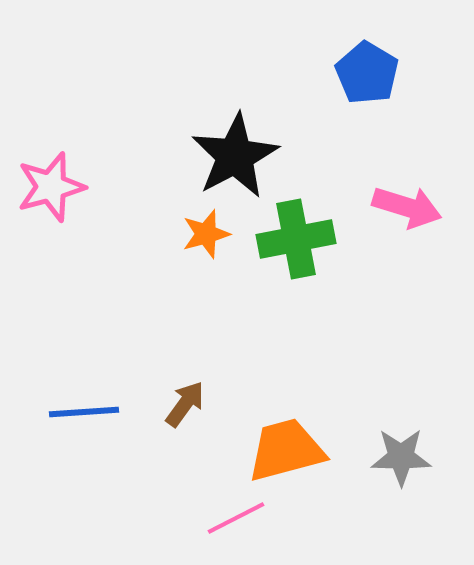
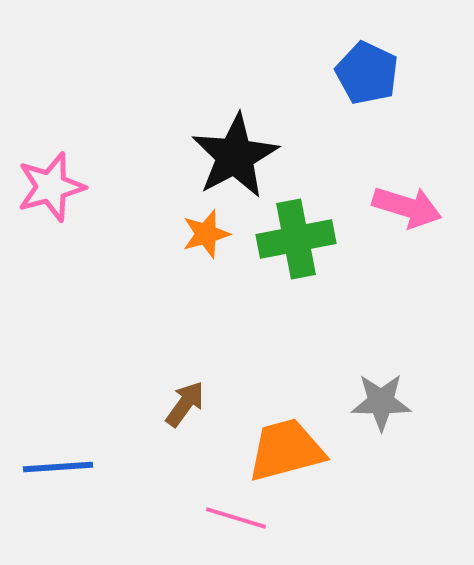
blue pentagon: rotated 6 degrees counterclockwise
blue line: moved 26 px left, 55 px down
gray star: moved 20 px left, 55 px up
pink line: rotated 44 degrees clockwise
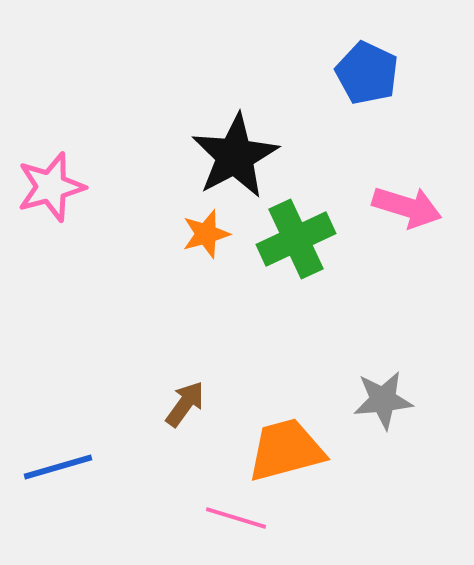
green cross: rotated 14 degrees counterclockwise
gray star: moved 2 px right, 2 px up; rotated 6 degrees counterclockwise
blue line: rotated 12 degrees counterclockwise
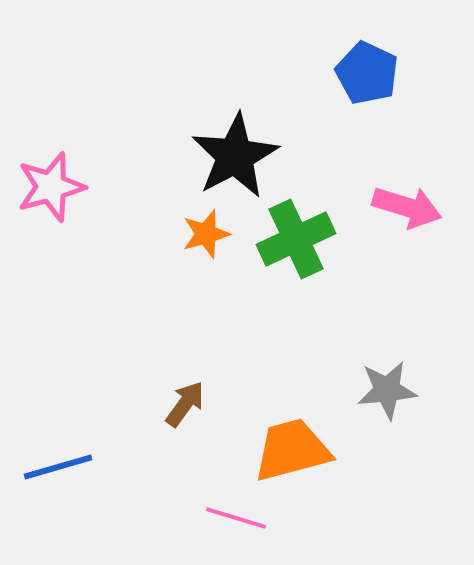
gray star: moved 4 px right, 10 px up
orange trapezoid: moved 6 px right
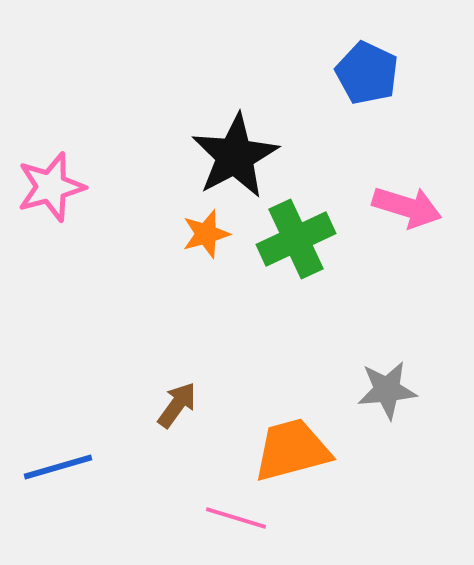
brown arrow: moved 8 px left, 1 px down
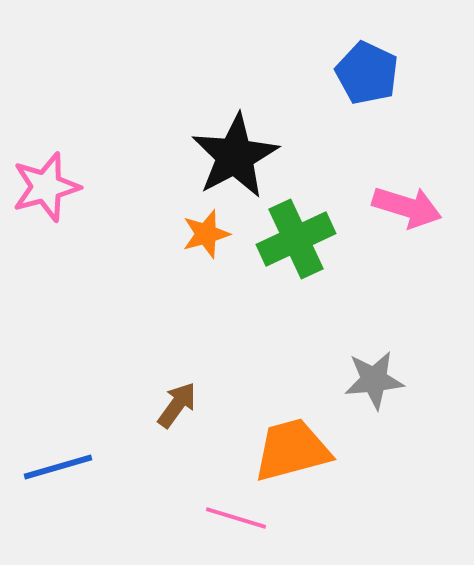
pink star: moved 5 px left
gray star: moved 13 px left, 10 px up
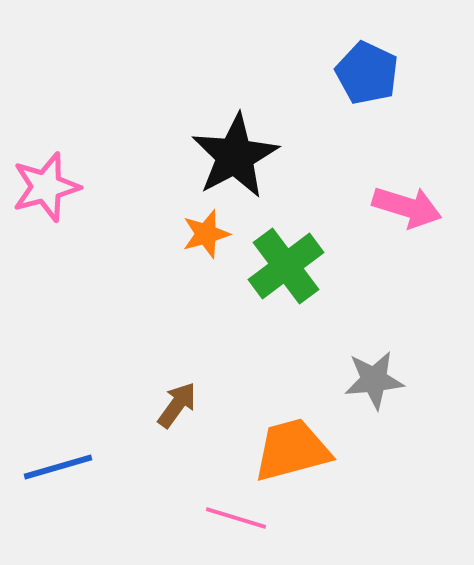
green cross: moved 10 px left, 27 px down; rotated 12 degrees counterclockwise
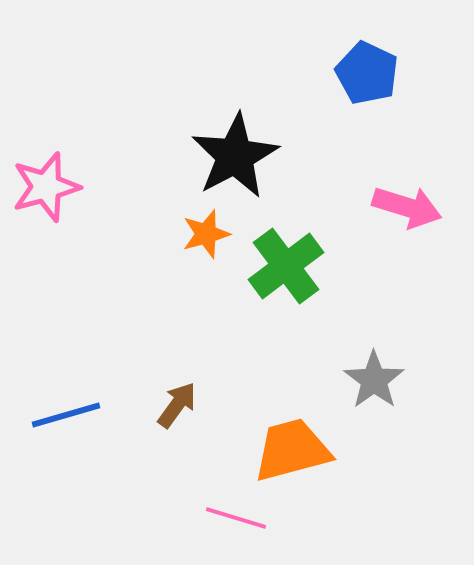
gray star: rotated 30 degrees counterclockwise
blue line: moved 8 px right, 52 px up
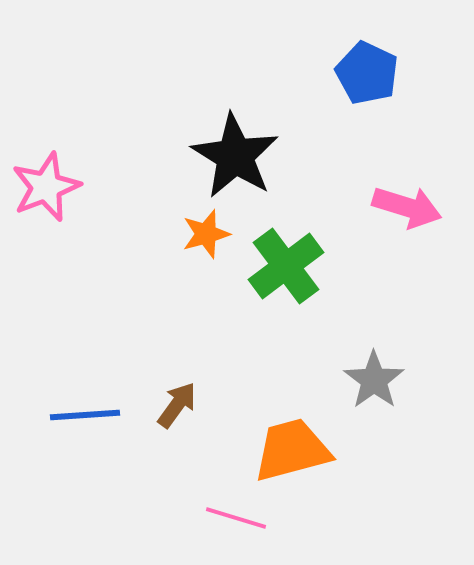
black star: rotated 12 degrees counterclockwise
pink star: rotated 6 degrees counterclockwise
blue line: moved 19 px right; rotated 12 degrees clockwise
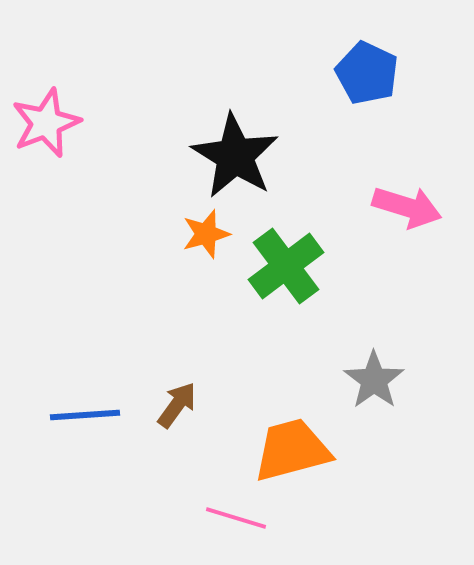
pink star: moved 64 px up
